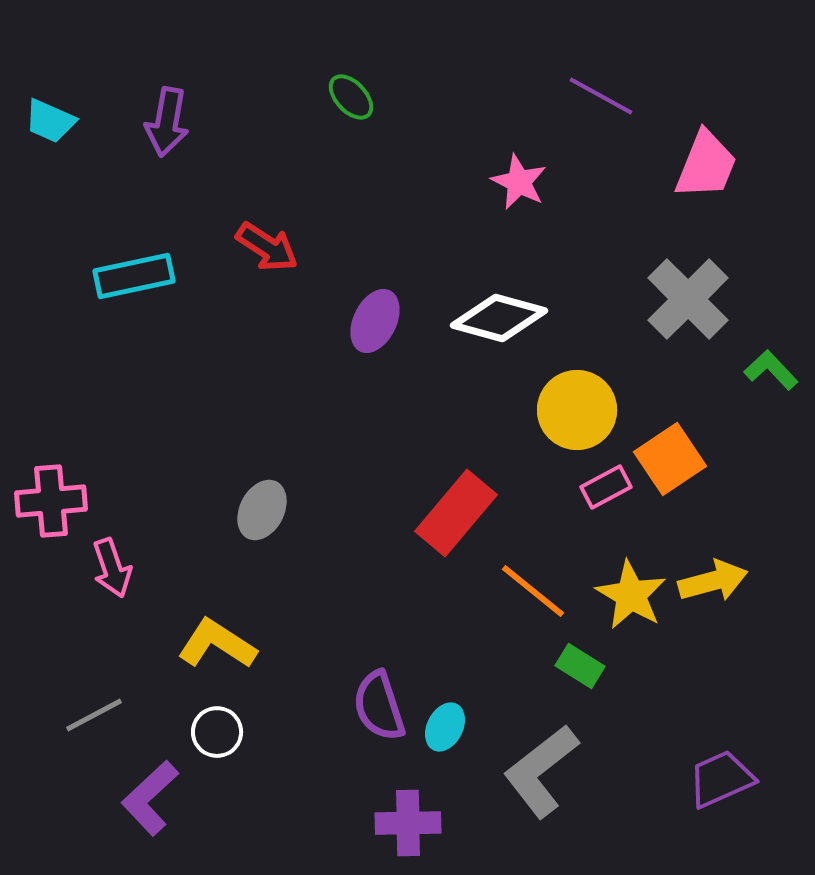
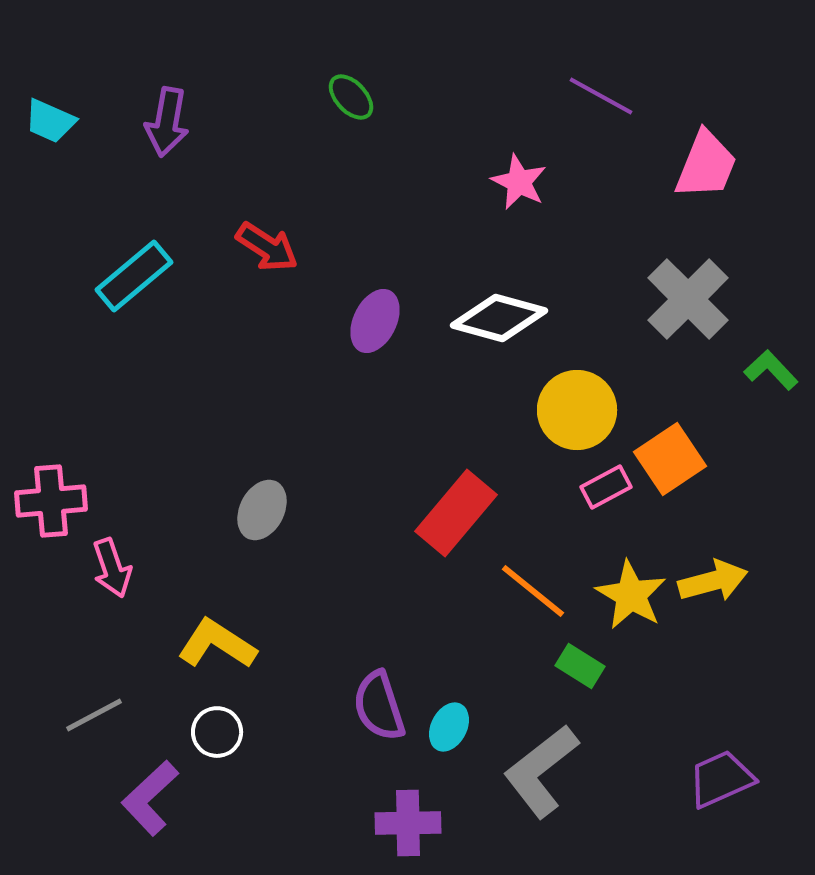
cyan rectangle: rotated 28 degrees counterclockwise
cyan ellipse: moved 4 px right
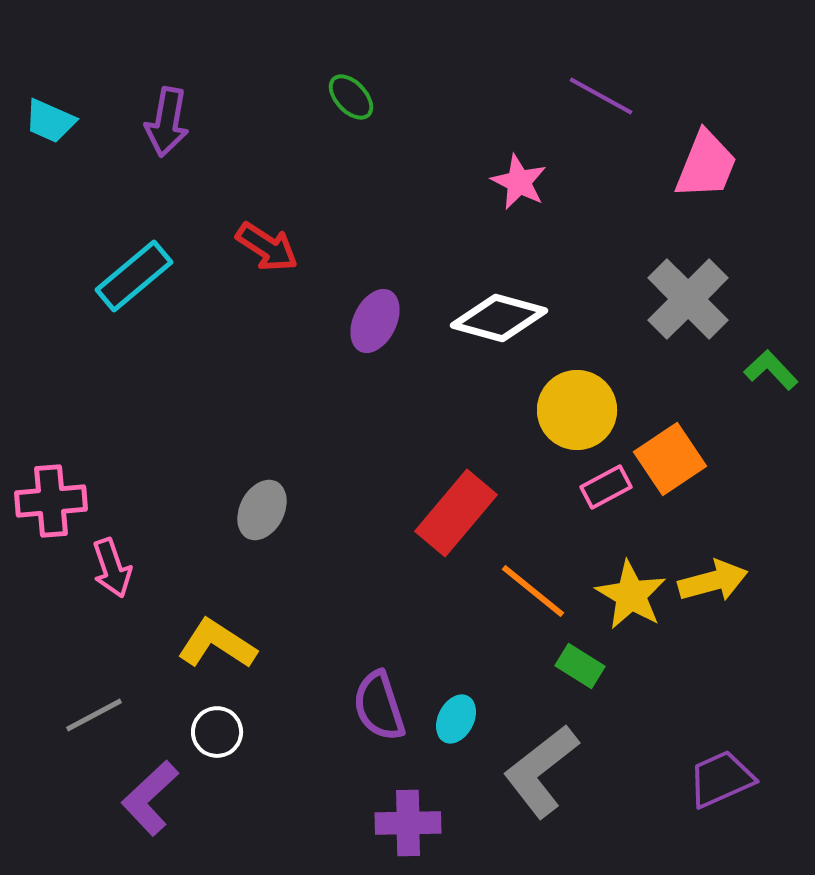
cyan ellipse: moved 7 px right, 8 px up
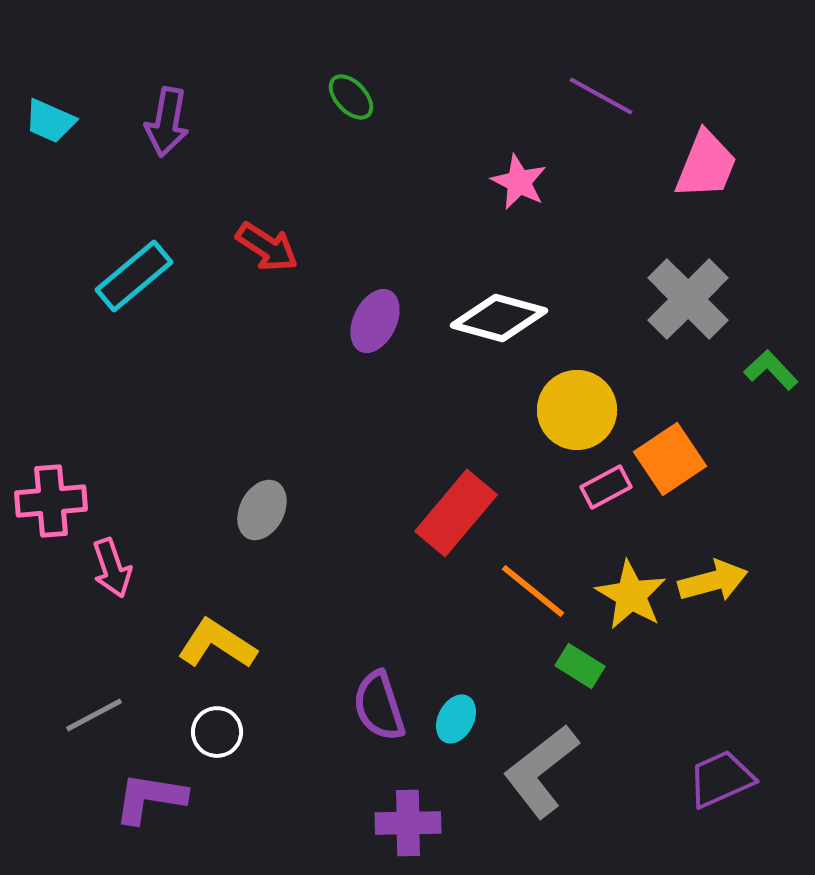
purple L-shape: rotated 52 degrees clockwise
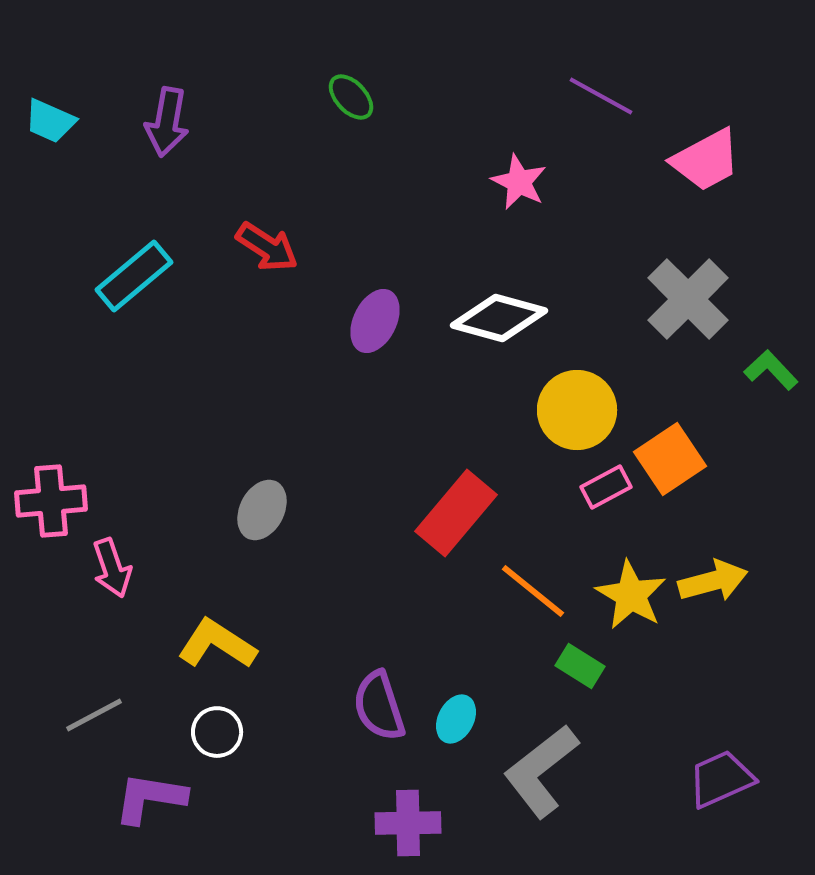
pink trapezoid: moved 5 px up; rotated 40 degrees clockwise
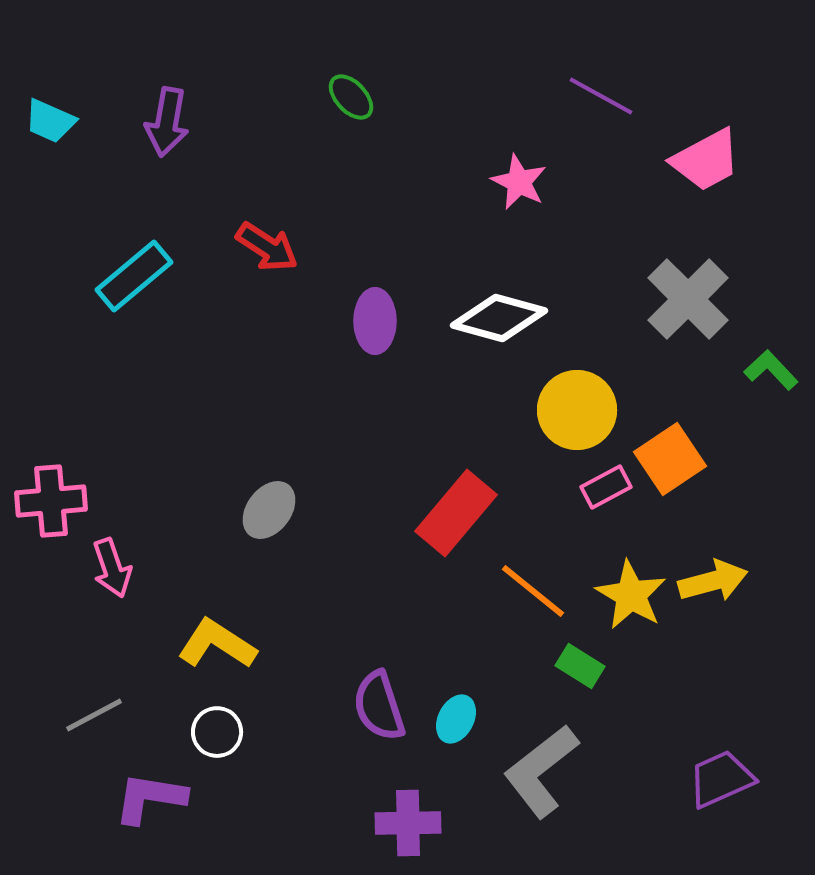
purple ellipse: rotated 26 degrees counterclockwise
gray ellipse: moved 7 px right; rotated 10 degrees clockwise
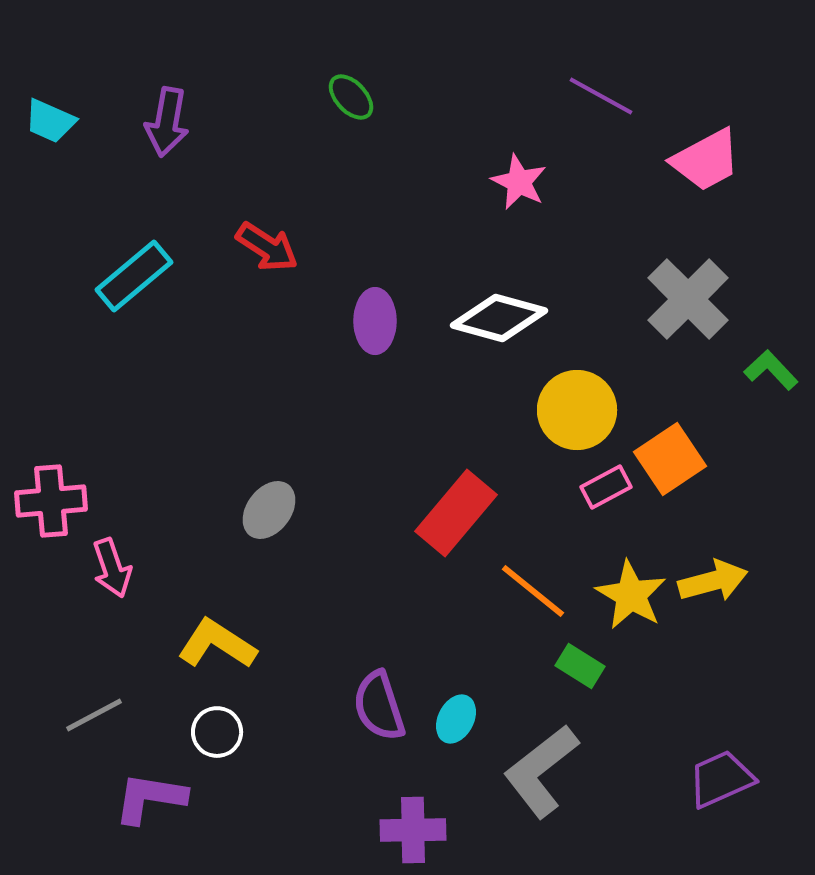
purple cross: moved 5 px right, 7 px down
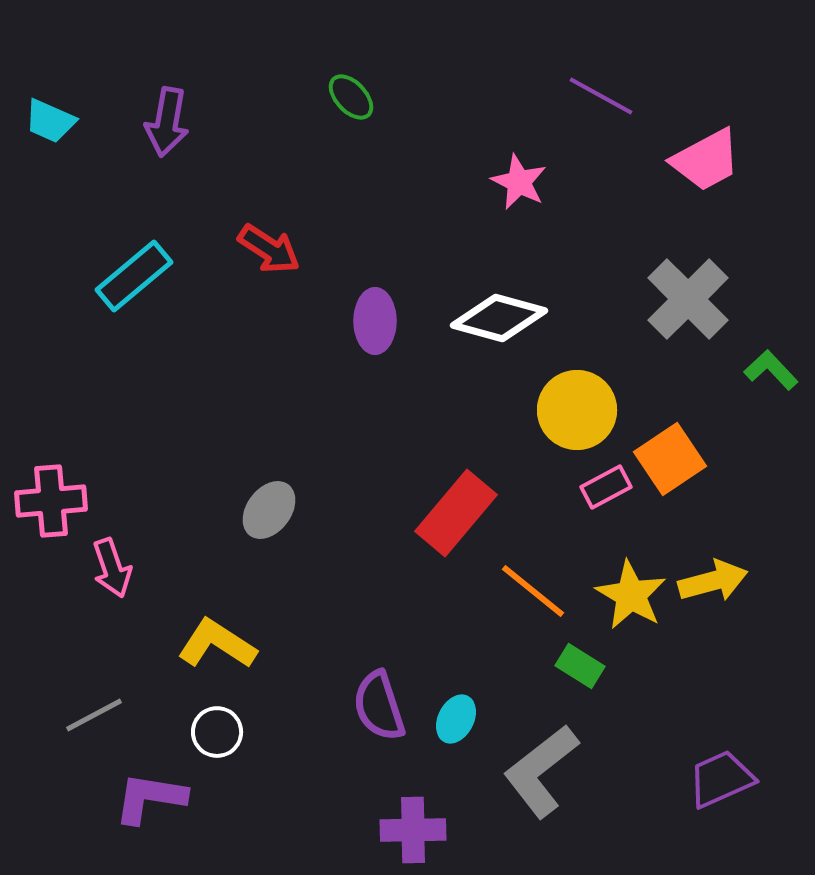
red arrow: moved 2 px right, 2 px down
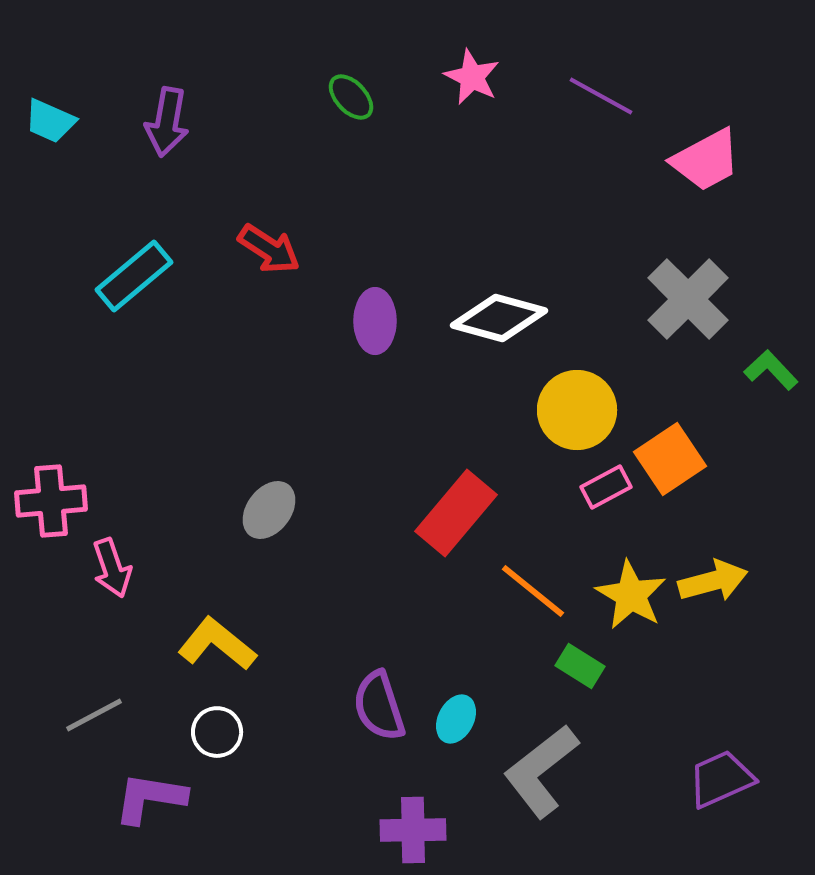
pink star: moved 47 px left, 105 px up
yellow L-shape: rotated 6 degrees clockwise
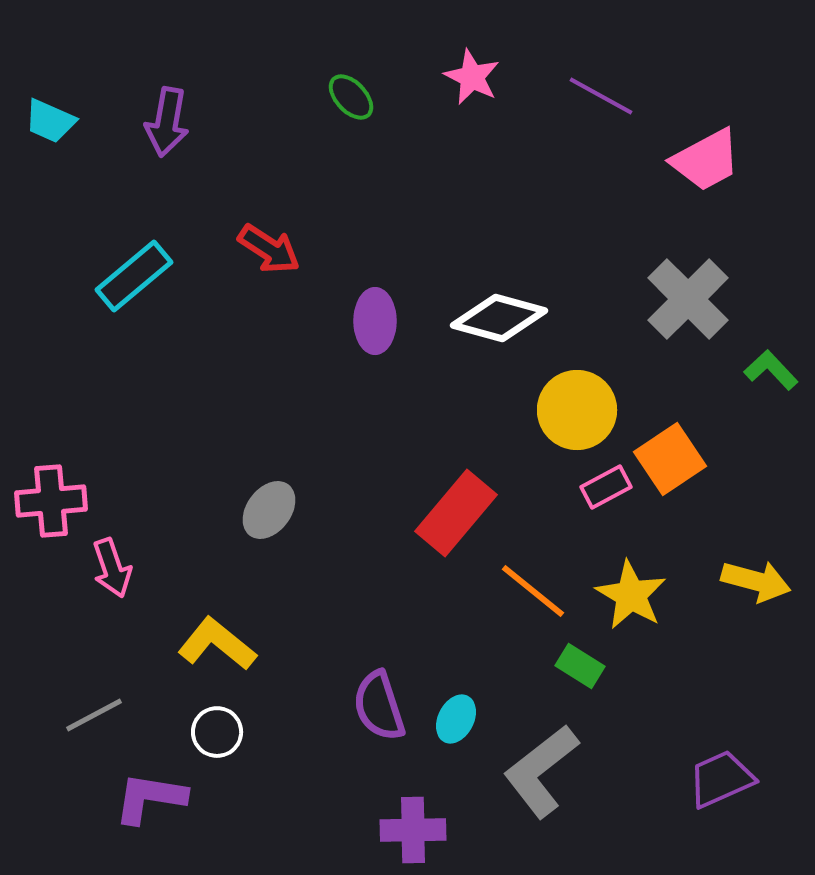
yellow arrow: moved 43 px right; rotated 30 degrees clockwise
